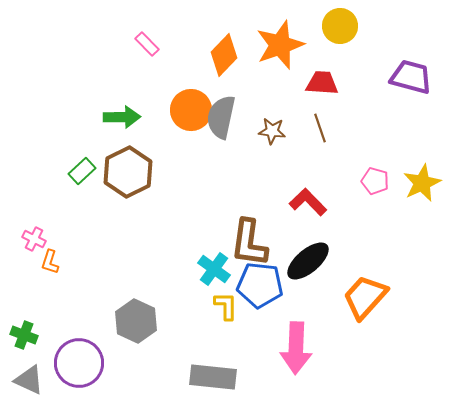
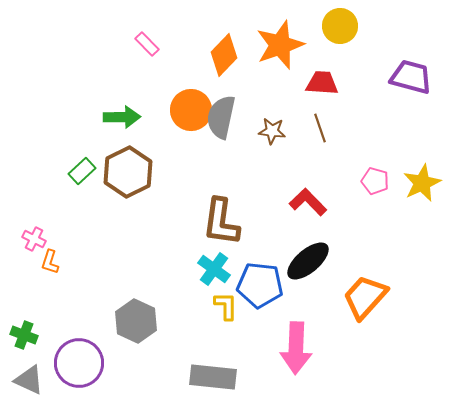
brown L-shape: moved 28 px left, 21 px up
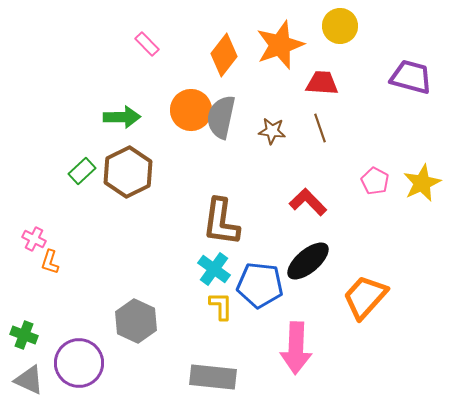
orange diamond: rotated 6 degrees counterclockwise
pink pentagon: rotated 12 degrees clockwise
yellow L-shape: moved 5 px left
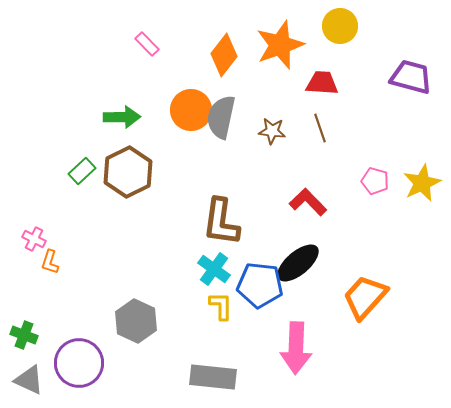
pink pentagon: rotated 12 degrees counterclockwise
black ellipse: moved 10 px left, 2 px down
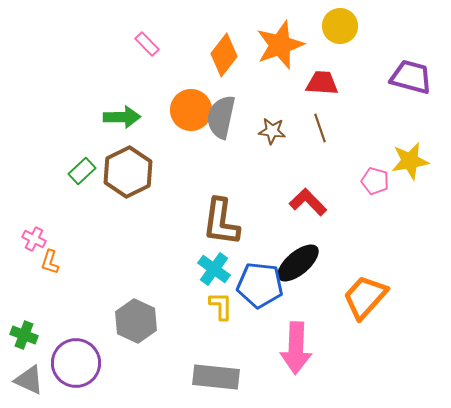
yellow star: moved 12 px left, 22 px up; rotated 15 degrees clockwise
purple circle: moved 3 px left
gray rectangle: moved 3 px right
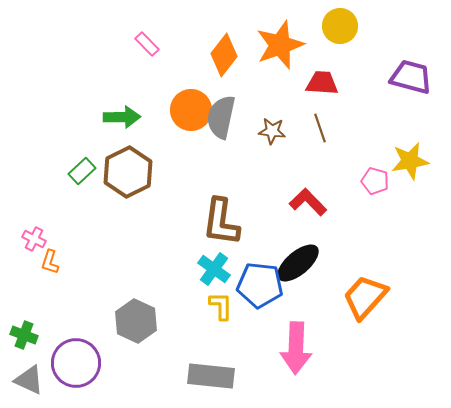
gray rectangle: moved 5 px left, 1 px up
